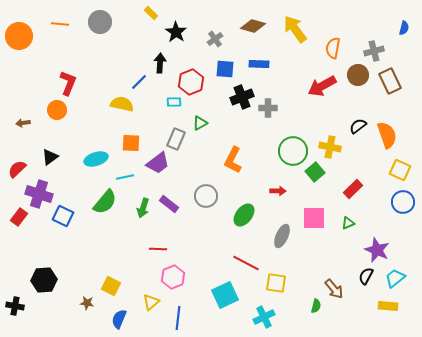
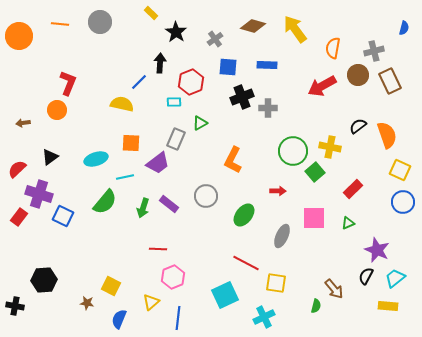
blue rectangle at (259, 64): moved 8 px right, 1 px down
blue square at (225, 69): moved 3 px right, 2 px up
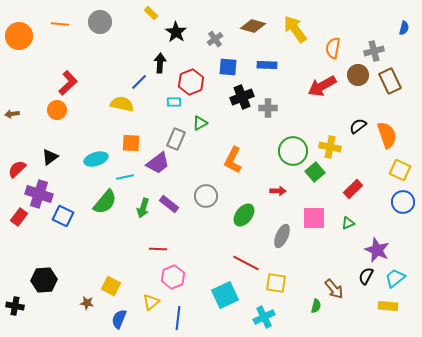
red L-shape at (68, 83): rotated 25 degrees clockwise
brown arrow at (23, 123): moved 11 px left, 9 px up
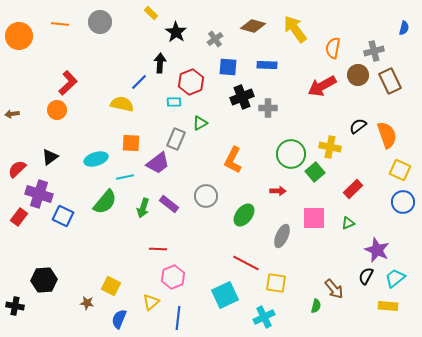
green circle at (293, 151): moved 2 px left, 3 px down
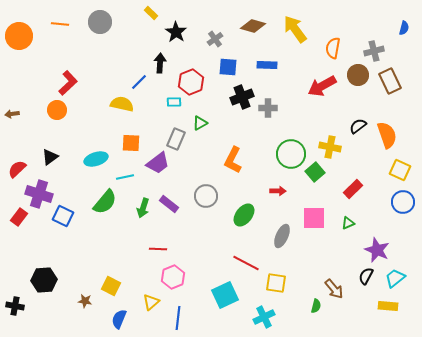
brown star at (87, 303): moved 2 px left, 2 px up
